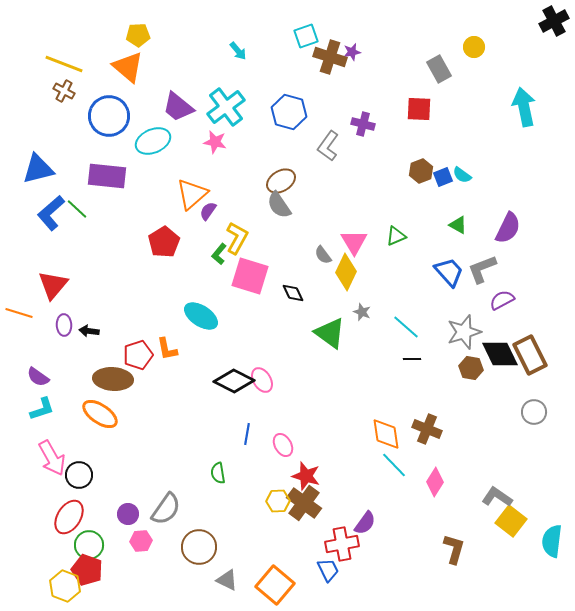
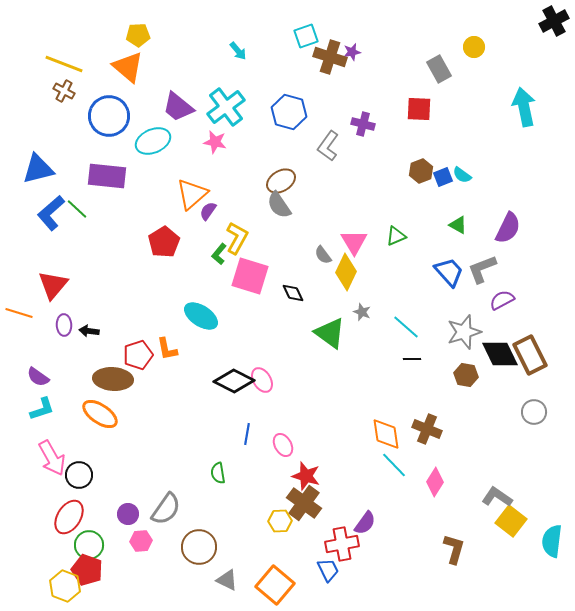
brown hexagon at (471, 368): moved 5 px left, 7 px down
yellow hexagon at (278, 501): moved 2 px right, 20 px down
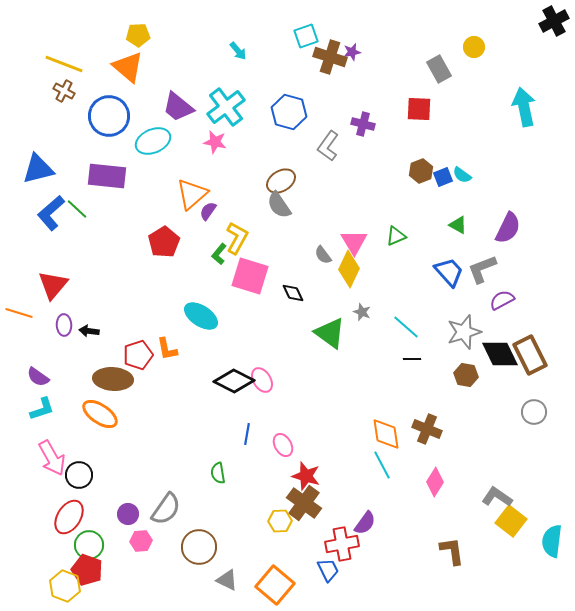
yellow diamond at (346, 272): moved 3 px right, 3 px up
cyan line at (394, 465): moved 12 px left; rotated 16 degrees clockwise
brown L-shape at (454, 549): moved 2 px left, 2 px down; rotated 24 degrees counterclockwise
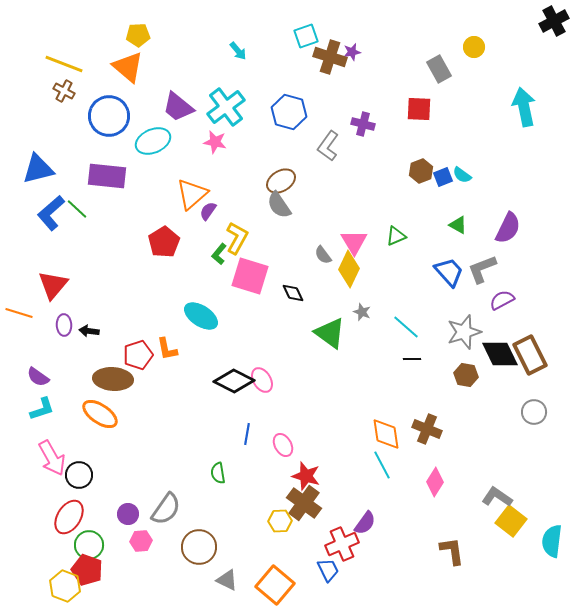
red cross at (342, 544): rotated 12 degrees counterclockwise
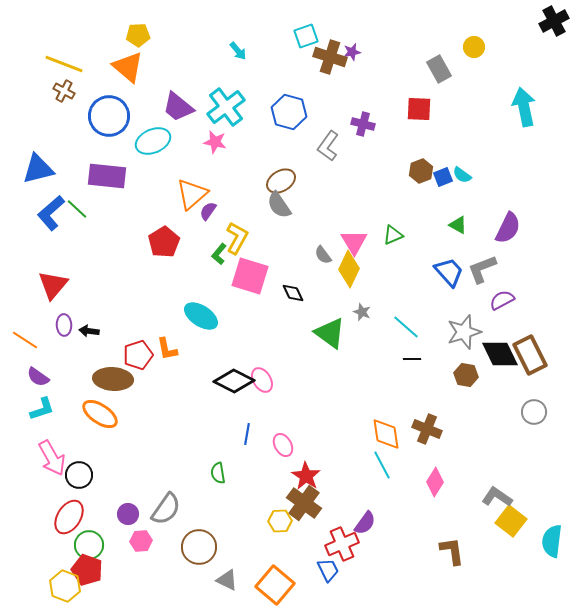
green triangle at (396, 236): moved 3 px left, 1 px up
orange line at (19, 313): moved 6 px right, 27 px down; rotated 16 degrees clockwise
red star at (306, 476): rotated 16 degrees clockwise
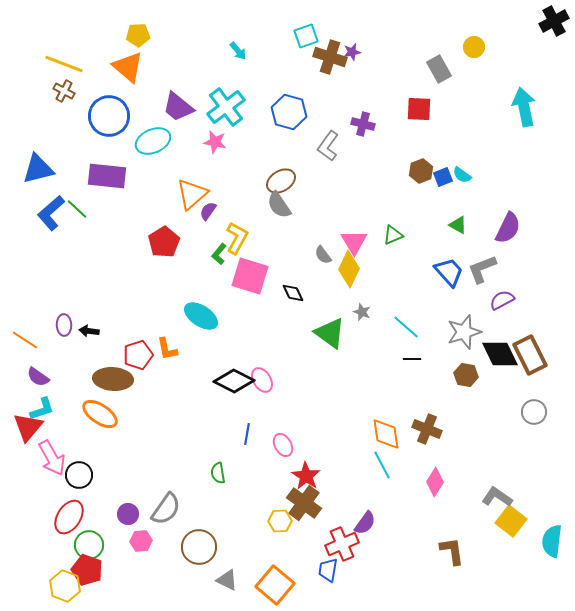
red triangle at (53, 285): moved 25 px left, 142 px down
blue trapezoid at (328, 570): rotated 145 degrees counterclockwise
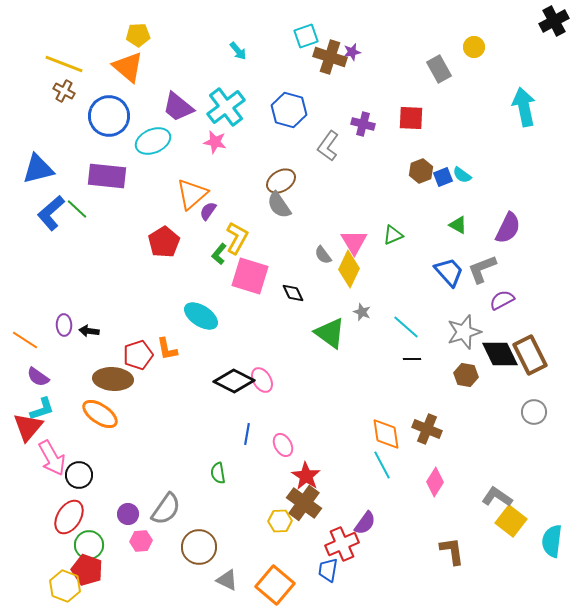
red square at (419, 109): moved 8 px left, 9 px down
blue hexagon at (289, 112): moved 2 px up
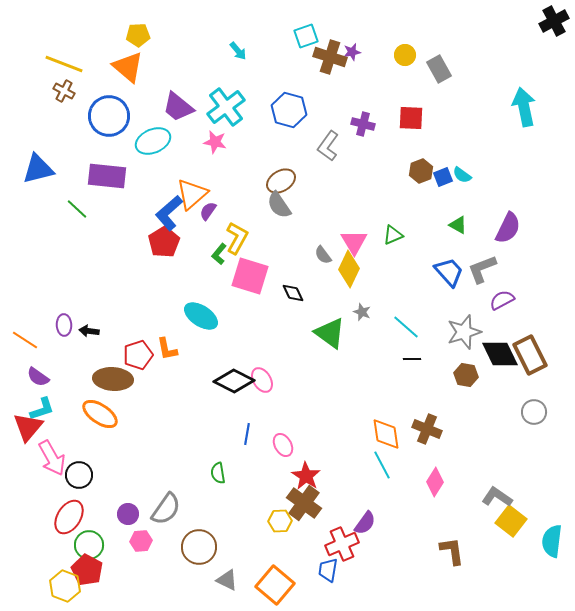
yellow circle at (474, 47): moved 69 px left, 8 px down
blue L-shape at (51, 213): moved 118 px right
red pentagon at (87, 570): rotated 8 degrees clockwise
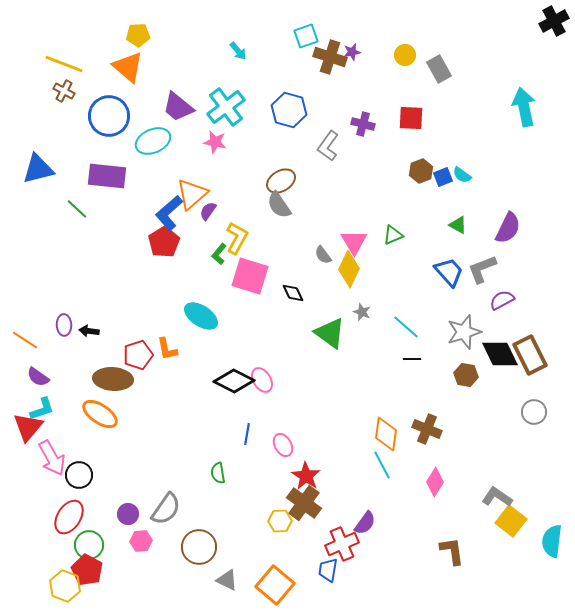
orange diamond at (386, 434): rotated 16 degrees clockwise
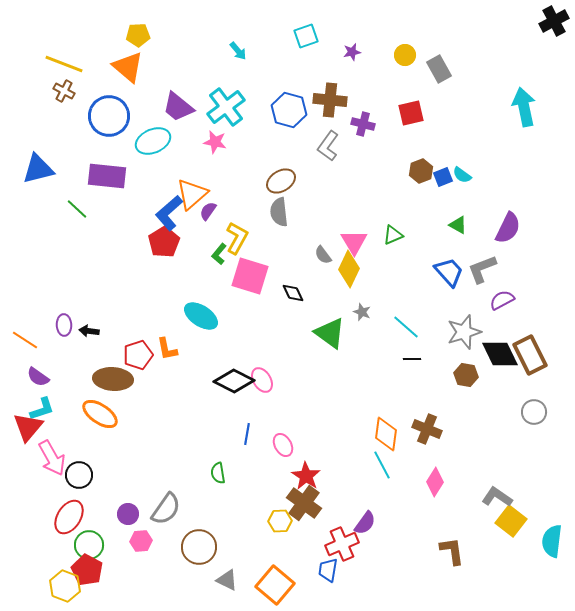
brown cross at (330, 57): moved 43 px down; rotated 12 degrees counterclockwise
red square at (411, 118): moved 5 px up; rotated 16 degrees counterclockwise
gray semicircle at (279, 205): moved 7 px down; rotated 28 degrees clockwise
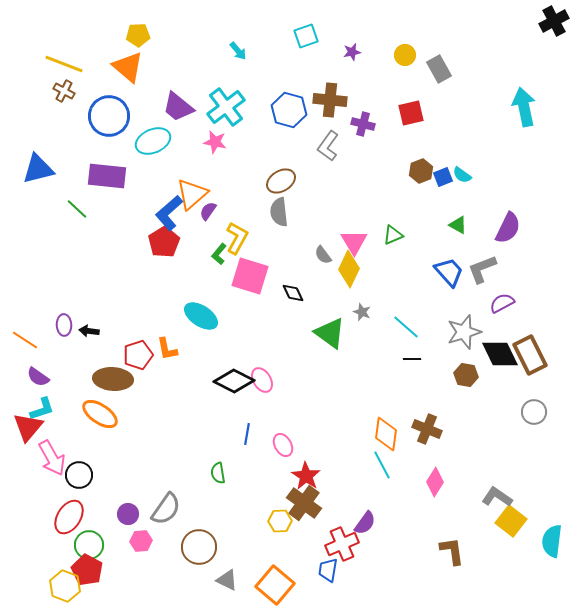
purple semicircle at (502, 300): moved 3 px down
